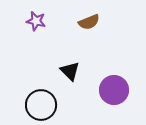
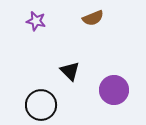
brown semicircle: moved 4 px right, 4 px up
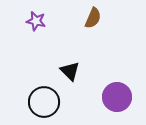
brown semicircle: rotated 45 degrees counterclockwise
purple circle: moved 3 px right, 7 px down
black circle: moved 3 px right, 3 px up
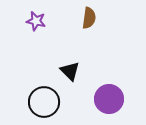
brown semicircle: moved 4 px left; rotated 15 degrees counterclockwise
purple circle: moved 8 px left, 2 px down
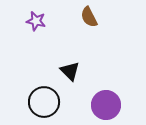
brown semicircle: moved 1 px up; rotated 145 degrees clockwise
purple circle: moved 3 px left, 6 px down
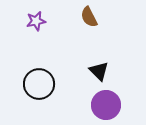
purple star: rotated 24 degrees counterclockwise
black triangle: moved 29 px right
black circle: moved 5 px left, 18 px up
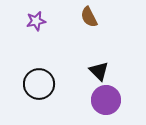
purple circle: moved 5 px up
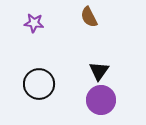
purple star: moved 2 px left, 2 px down; rotated 18 degrees clockwise
black triangle: rotated 20 degrees clockwise
purple circle: moved 5 px left
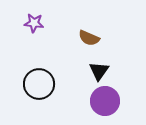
brown semicircle: moved 21 px down; rotated 40 degrees counterclockwise
purple circle: moved 4 px right, 1 px down
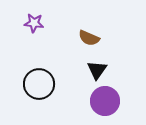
black triangle: moved 2 px left, 1 px up
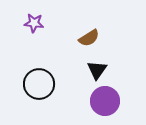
brown semicircle: rotated 55 degrees counterclockwise
